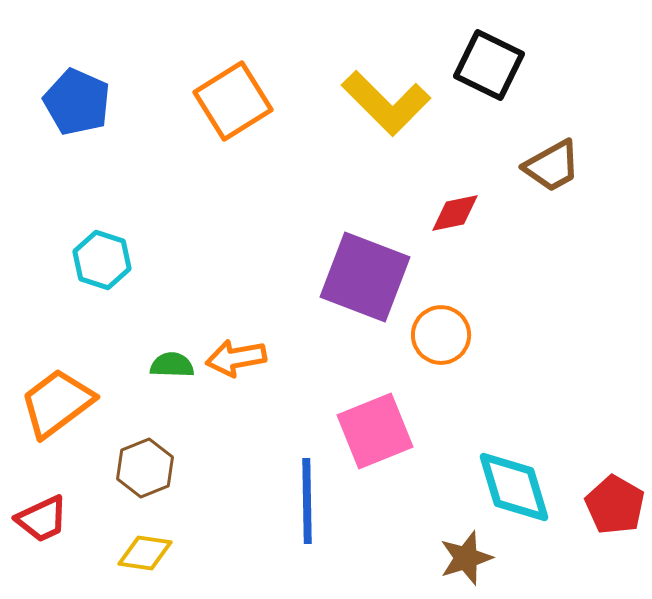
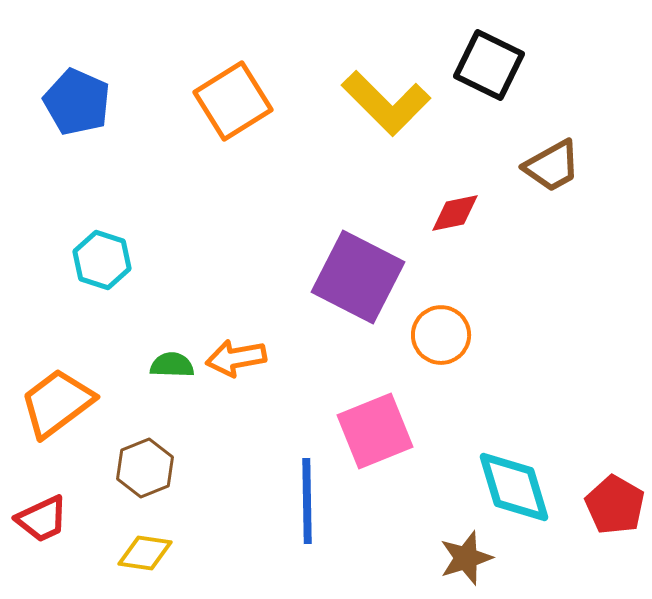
purple square: moved 7 px left; rotated 6 degrees clockwise
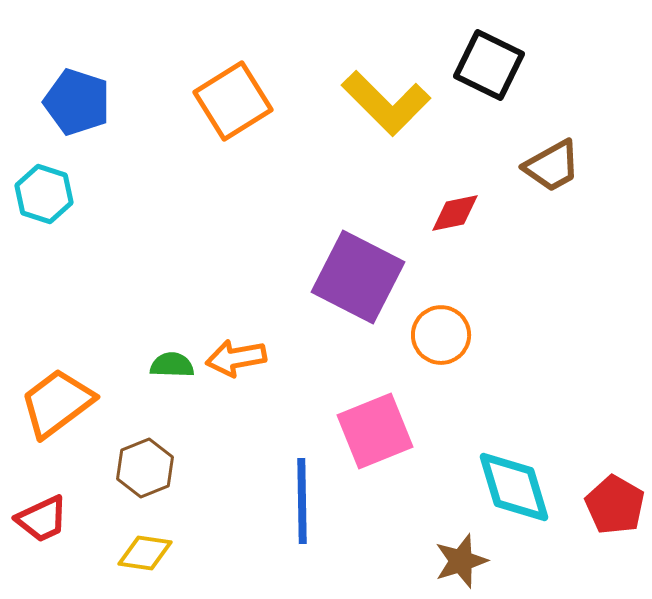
blue pentagon: rotated 6 degrees counterclockwise
cyan hexagon: moved 58 px left, 66 px up
blue line: moved 5 px left
brown star: moved 5 px left, 3 px down
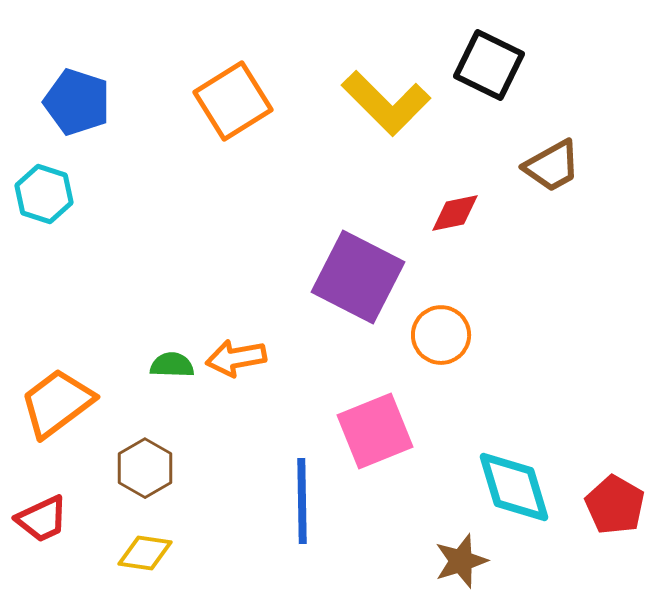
brown hexagon: rotated 8 degrees counterclockwise
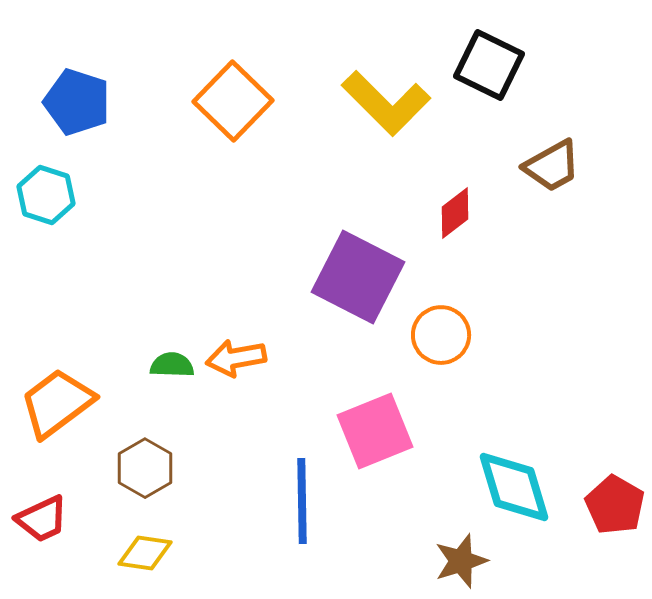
orange square: rotated 14 degrees counterclockwise
cyan hexagon: moved 2 px right, 1 px down
red diamond: rotated 26 degrees counterclockwise
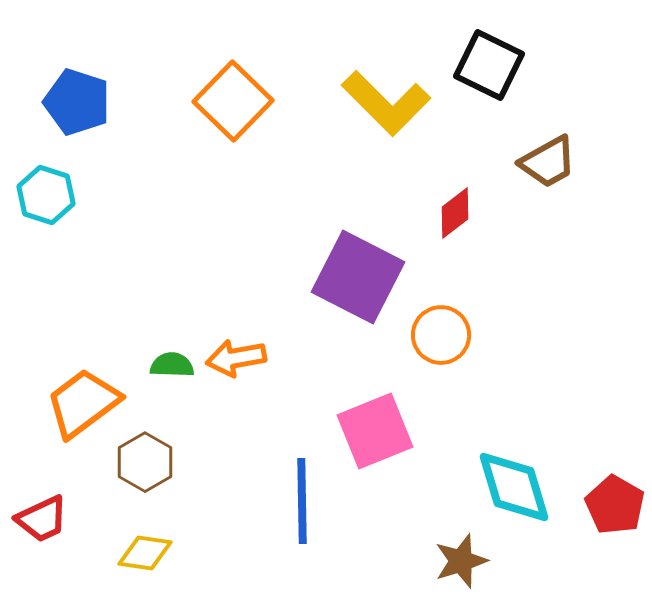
brown trapezoid: moved 4 px left, 4 px up
orange trapezoid: moved 26 px right
brown hexagon: moved 6 px up
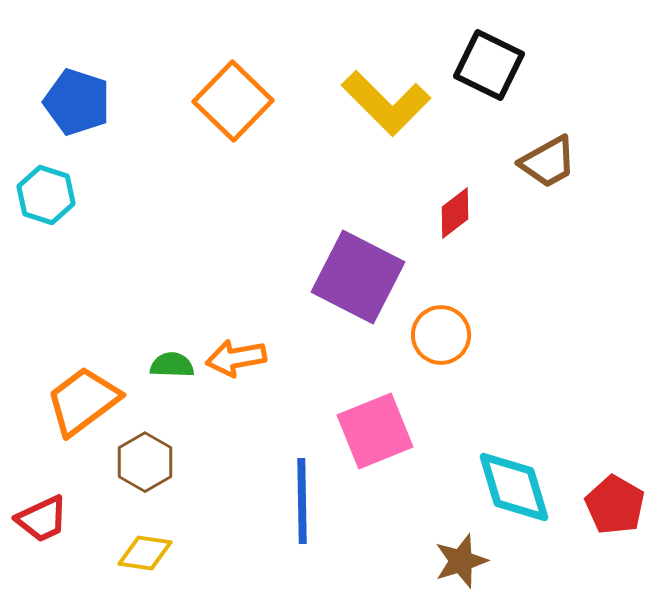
orange trapezoid: moved 2 px up
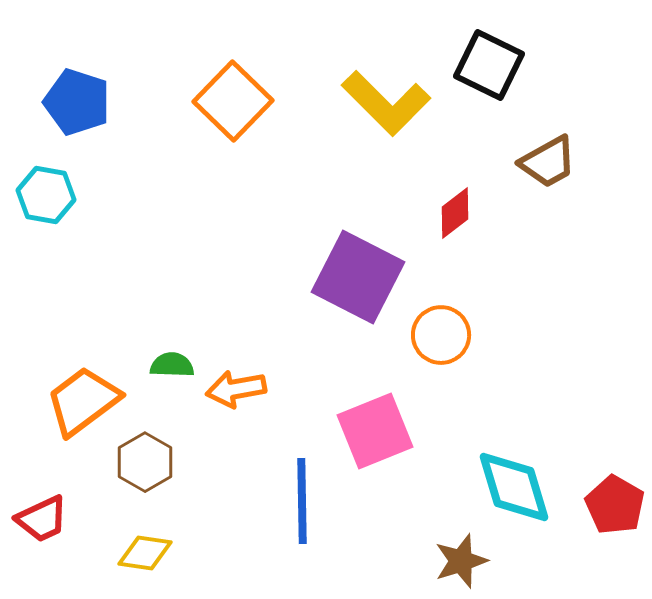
cyan hexagon: rotated 8 degrees counterclockwise
orange arrow: moved 31 px down
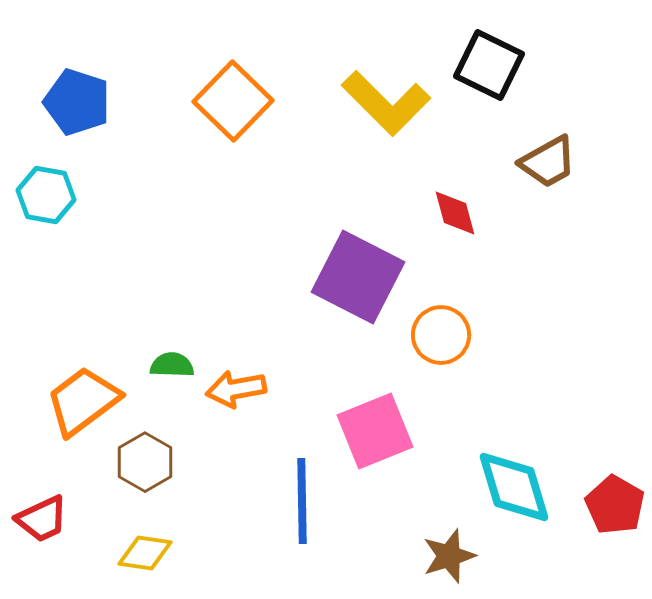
red diamond: rotated 68 degrees counterclockwise
brown star: moved 12 px left, 5 px up
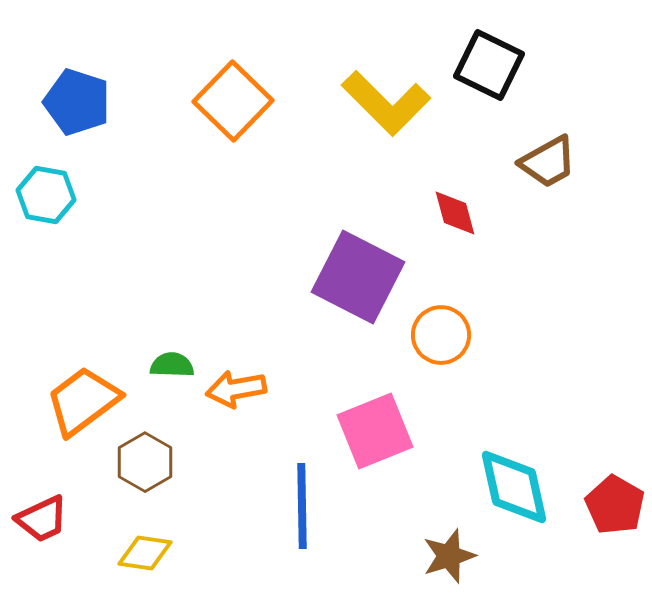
cyan diamond: rotated 4 degrees clockwise
blue line: moved 5 px down
